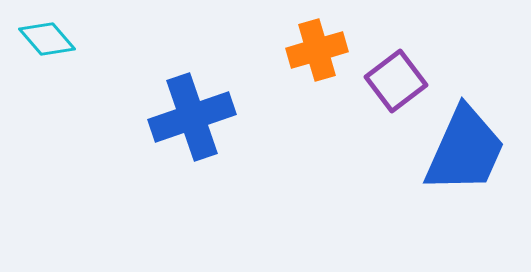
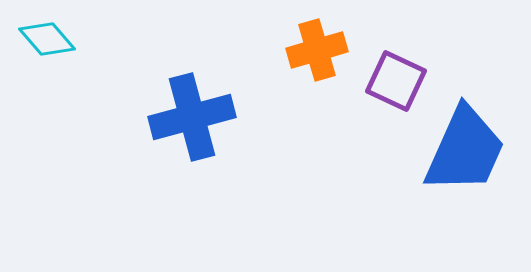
purple square: rotated 28 degrees counterclockwise
blue cross: rotated 4 degrees clockwise
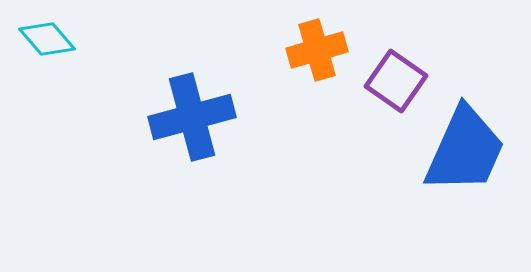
purple square: rotated 10 degrees clockwise
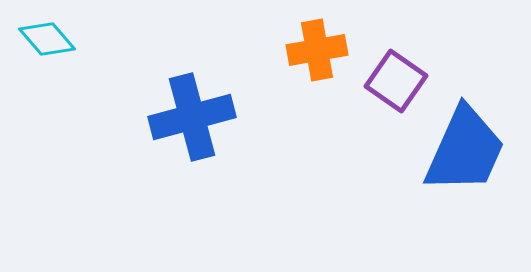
orange cross: rotated 6 degrees clockwise
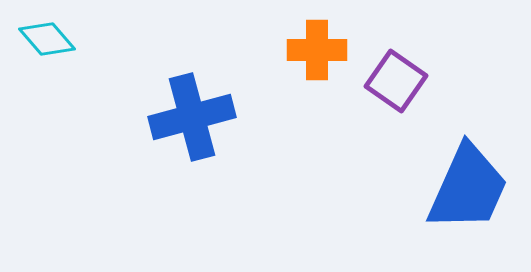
orange cross: rotated 10 degrees clockwise
blue trapezoid: moved 3 px right, 38 px down
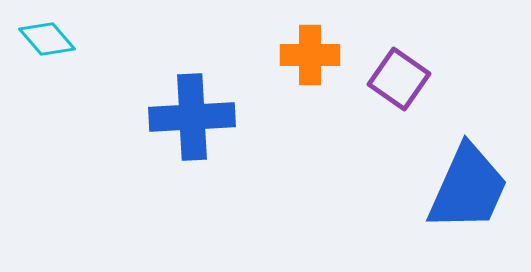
orange cross: moved 7 px left, 5 px down
purple square: moved 3 px right, 2 px up
blue cross: rotated 12 degrees clockwise
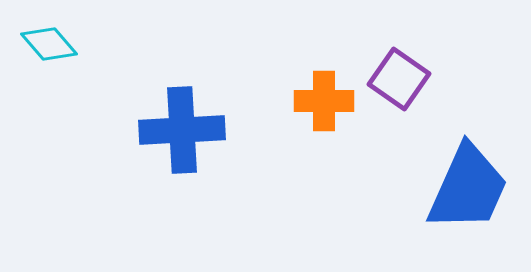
cyan diamond: moved 2 px right, 5 px down
orange cross: moved 14 px right, 46 px down
blue cross: moved 10 px left, 13 px down
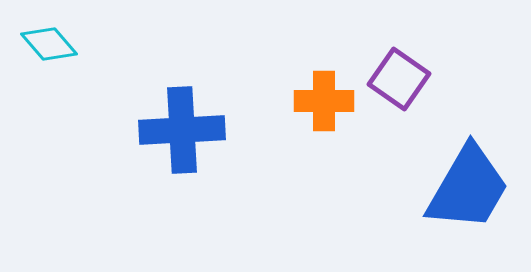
blue trapezoid: rotated 6 degrees clockwise
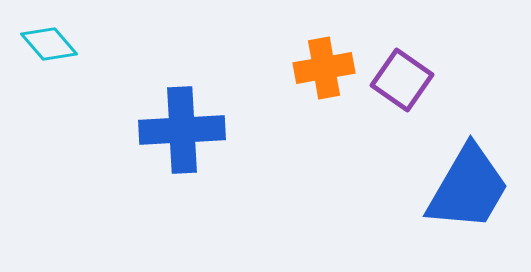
purple square: moved 3 px right, 1 px down
orange cross: moved 33 px up; rotated 10 degrees counterclockwise
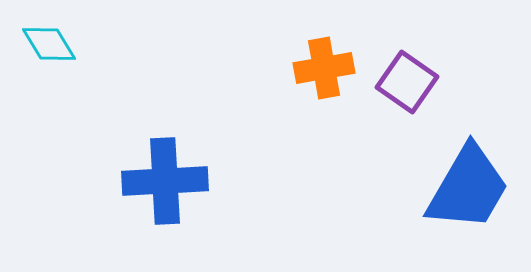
cyan diamond: rotated 10 degrees clockwise
purple square: moved 5 px right, 2 px down
blue cross: moved 17 px left, 51 px down
